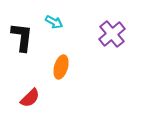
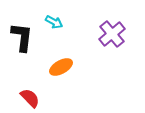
orange ellipse: rotated 45 degrees clockwise
red semicircle: rotated 90 degrees counterclockwise
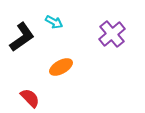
black L-shape: rotated 48 degrees clockwise
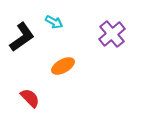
orange ellipse: moved 2 px right, 1 px up
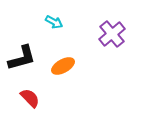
black L-shape: moved 21 px down; rotated 20 degrees clockwise
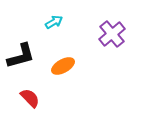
cyan arrow: rotated 60 degrees counterclockwise
black L-shape: moved 1 px left, 2 px up
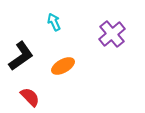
cyan arrow: rotated 84 degrees counterclockwise
black L-shape: rotated 20 degrees counterclockwise
red semicircle: moved 1 px up
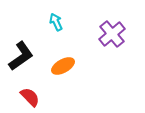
cyan arrow: moved 2 px right
